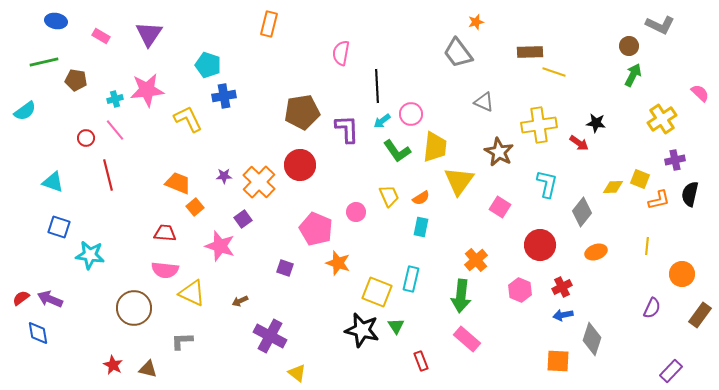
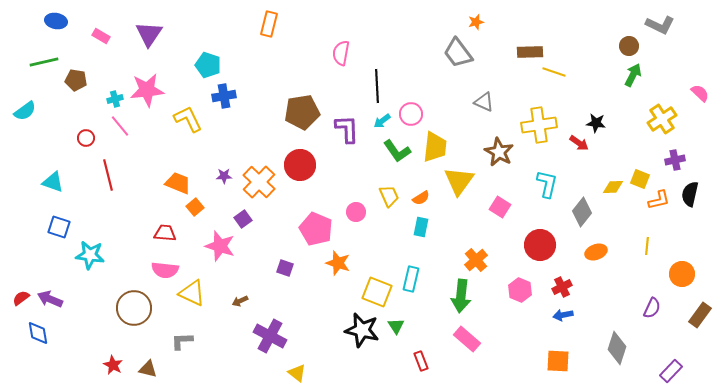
pink line at (115, 130): moved 5 px right, 4 px up
gray diamond at (592, 339): moved 25 px right, 9 px down
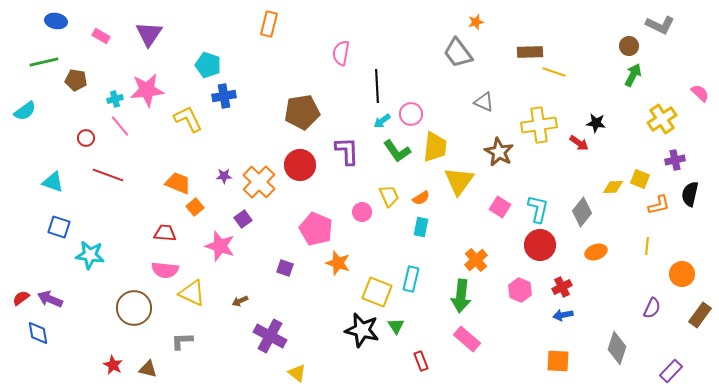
purple L-shape at (347, 129): moved 22 px down
red line at (108, 175): rotated 56 degrees counterclockwise
cyan L-shape at (547, 184): moved 9 px left, 25 px down
orange L-shape at (659, 200): moved 5 px down
pink circle at (356, 212): moved 6 px right
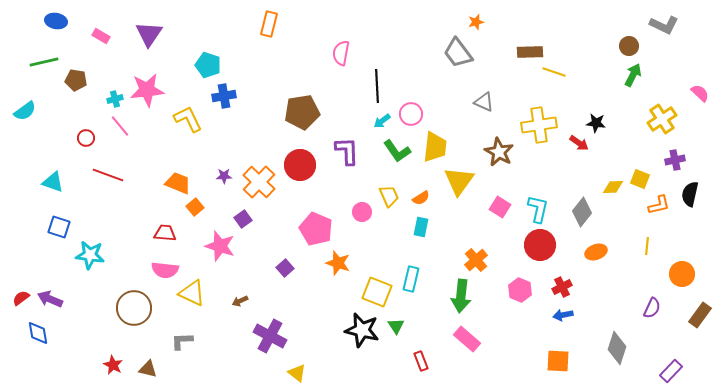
gray L-shape at (660, 25): moved 4 px right
purple square at (285, 268): rotated 30 degrees clockwise
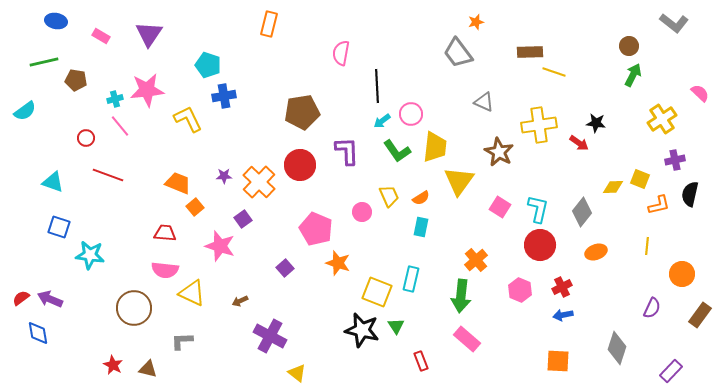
gray L-shape at (664, 25): moved 10 px right, 2 px up; rotated 12 degrees clockwise
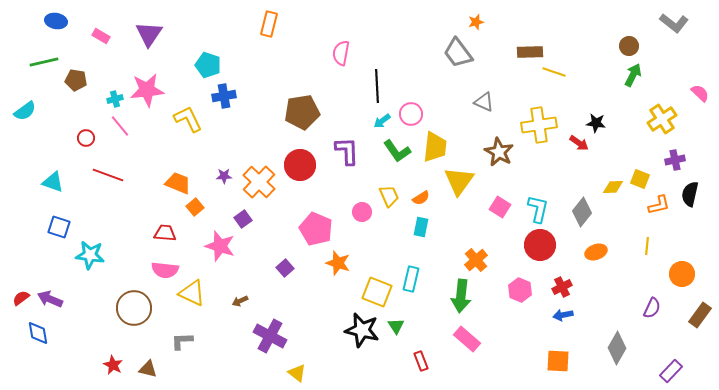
gray diamond at (617, 348): rotated 12 degrees clockwise
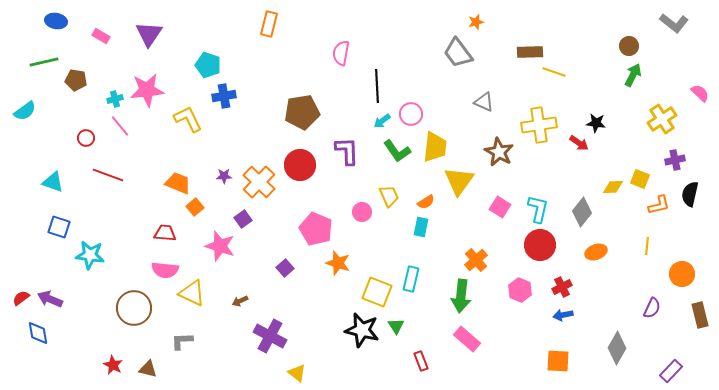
orange semicircle at (421, 198): moved 5 px right, 4 px down
brown rectangle at (700, 315): rotated 50 degrees counterclockwise
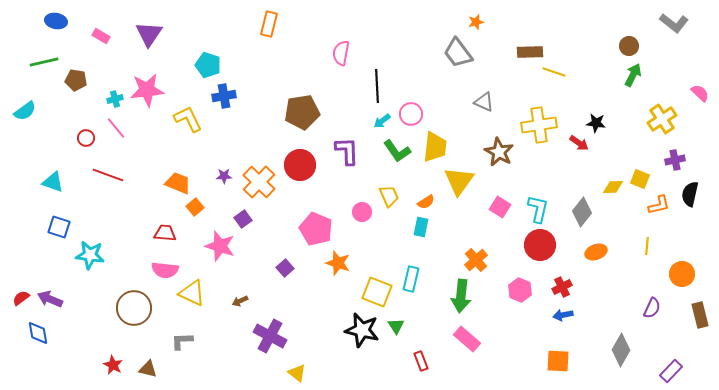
pink line at (120, 126): moved 4 px left, 2 px down
gray diamond at (617, 348): moved 4 px right, 2 px down
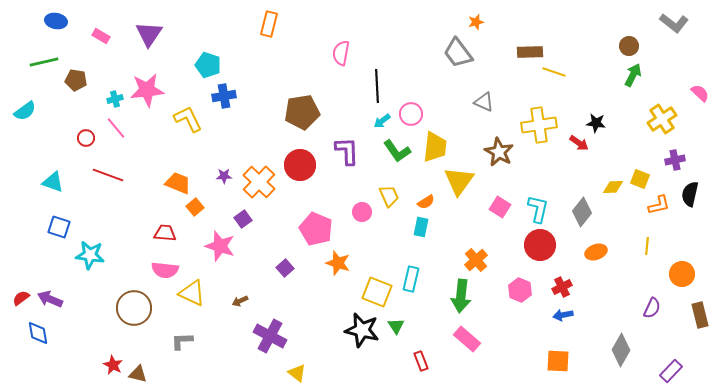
brown triangle at (148, 369): moved 10 px left, 5 px down
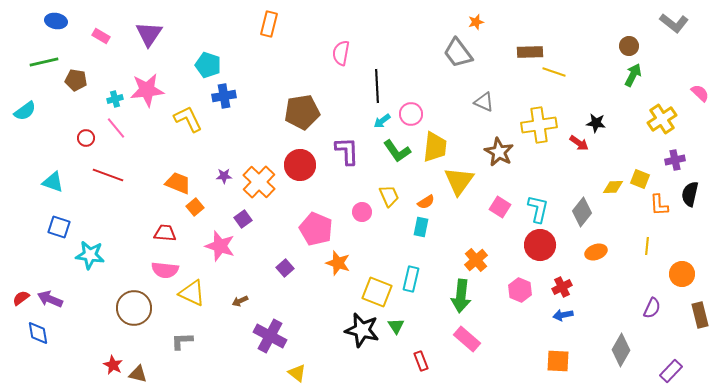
orange L-shape at (659, 205): rotated 100 degrees clockwise
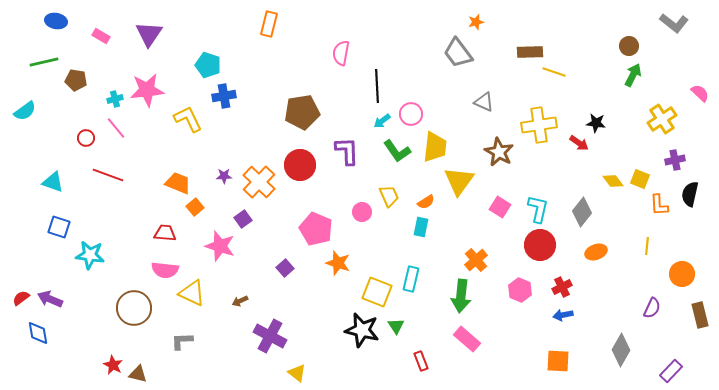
yellow diamond at (613, 187): moved 6 px up; rotated 55 degrees clockwise
